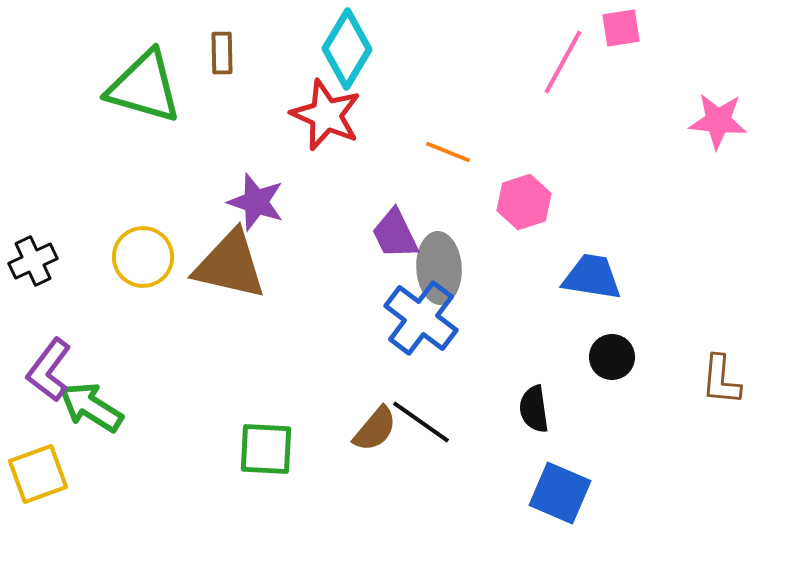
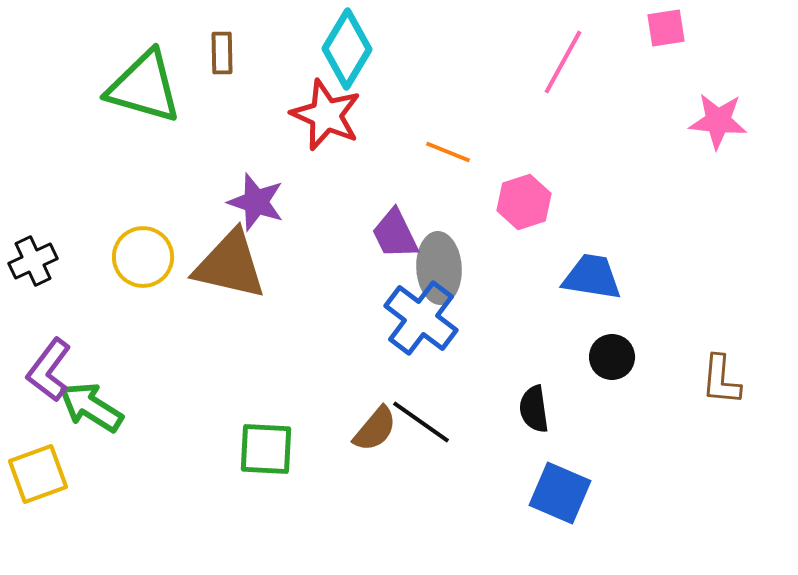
pink square: moved 45 px right
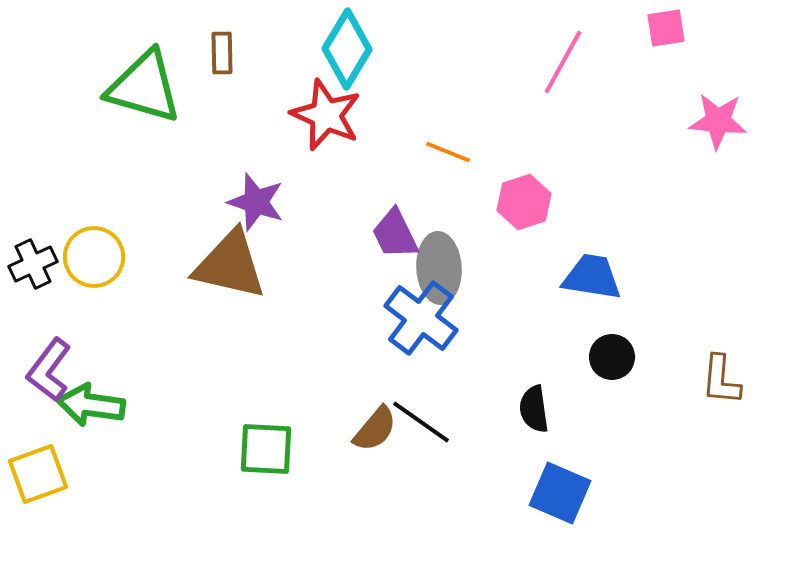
yellow circle: moved 49 px left
black cross: moved 3 px down
green arrow: moved 2 px up; rotated 24 degrees counterclockwise
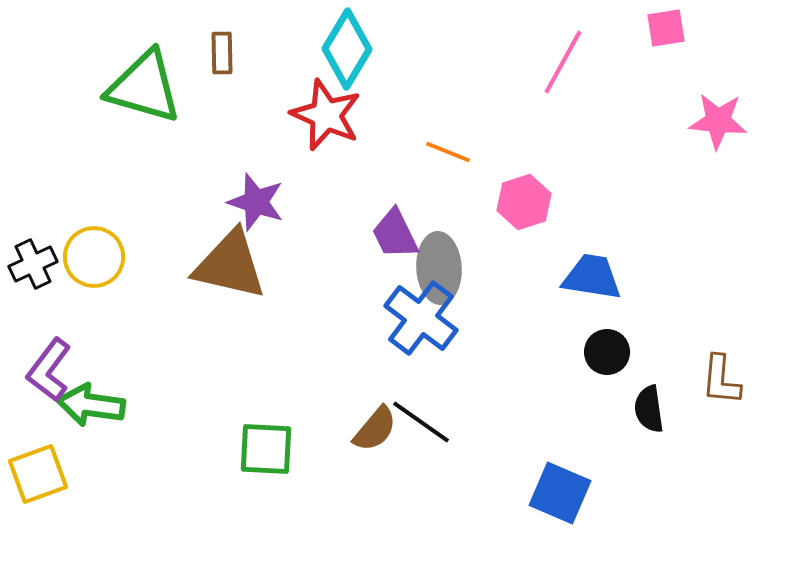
black circle: moved 5 px left, 5 px up
black semicircle: moved 115 px right
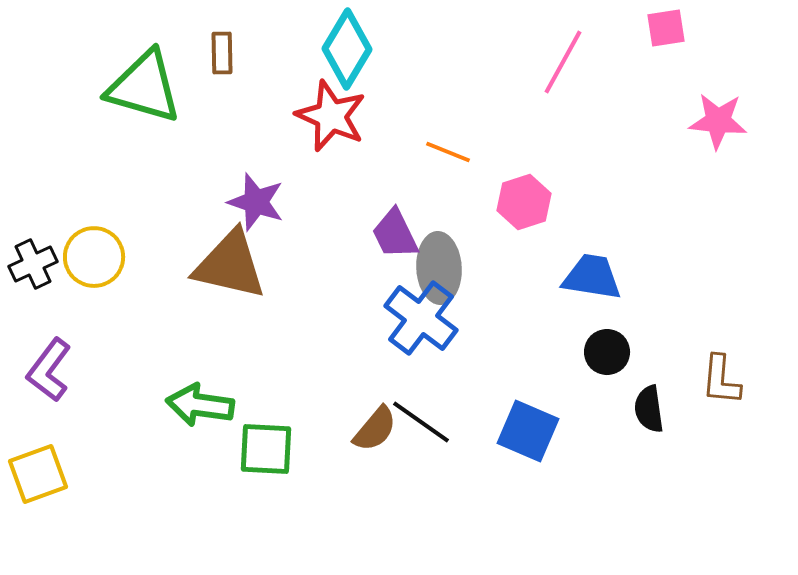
red star: moved 5 px right, 1 px down
green arrow: moved 109 px right
blue square: moved 32 px left, 62 px up
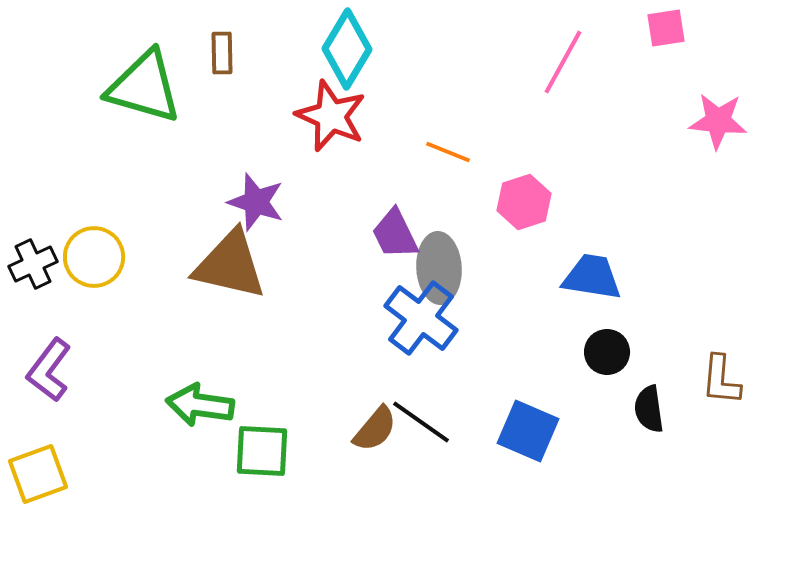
green square: moved 4 px left, 2 px down
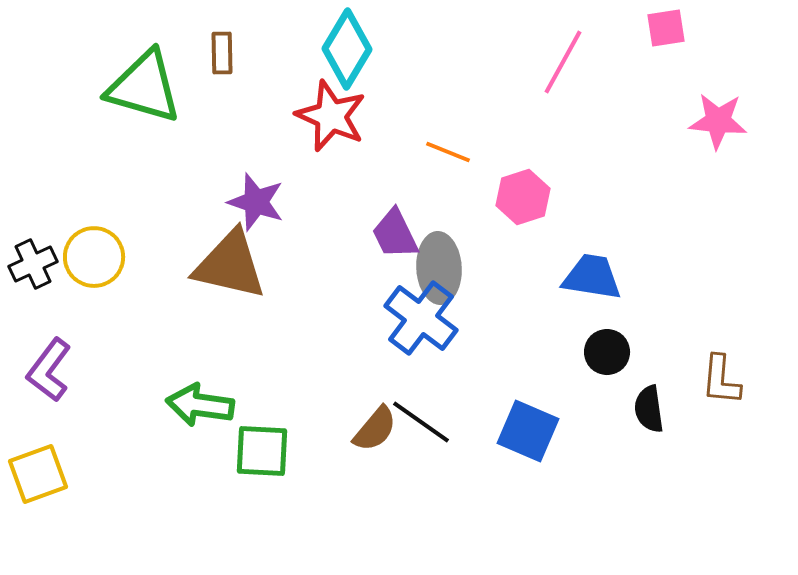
pink hexagon: moved 1 px left, 5 px up
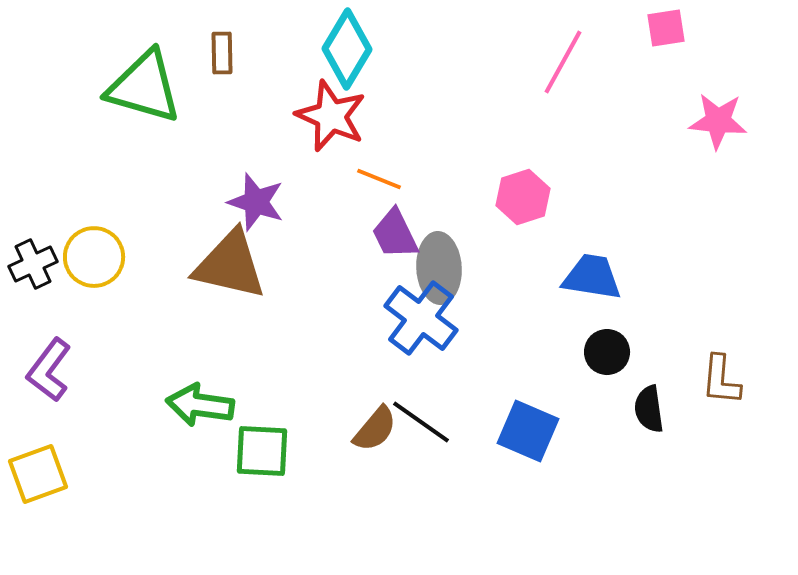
orange line: moved 69 px left, 27 px down
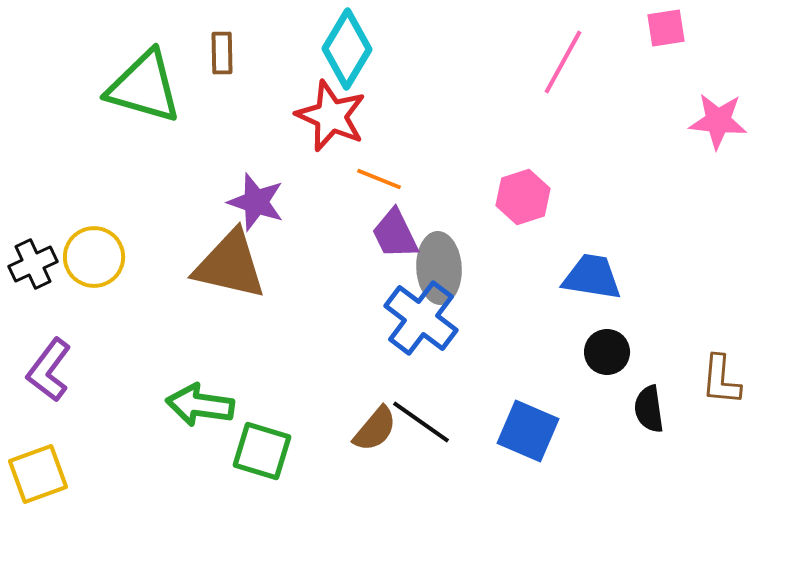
green square: rotated 14 degrees clockwise
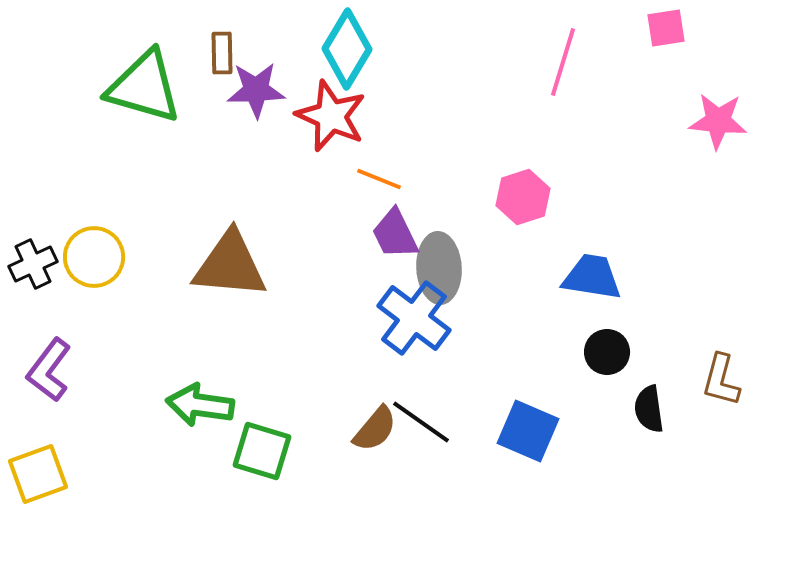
pink line: rotated 12 degrees counterclockwise
purple star: moved 112 px up; rotated 20 degrees counterclockwise
brown triangle: rotated 8 degrees counterclockwise
blue cross: moved 7 px left
brown L-shape: rotated 10 degrees clockwise
